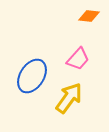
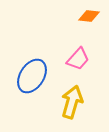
yellow arrow: moved 3 px right, 4 px down; rotated 20 degrees counterclockwise
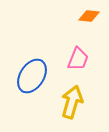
pink trapezoid: rotated 20 degrees counterclockwise
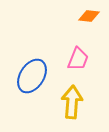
yellow arrow: rotated 12 degrees counterclockwise
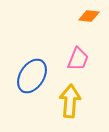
yellow arrow: moved 2 px left, 1 px up
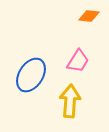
pink trapezoid: moved 2 px down; rotated 10 degrees clockwise
blue ellipse: moved 1 px left, 1 px up
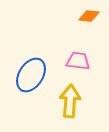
pink trapezoid: rotated 115 degrees counterclockwise
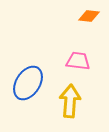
blue ellipse: moved 3 px left, 8 px down
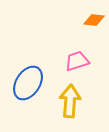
orange diamond: moved 5 px right, 4 px down
pink trapezoid: moved 1 px left; rotated 25 degrees counterclockwise
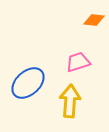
pink trapezoid: moved 1 px right, 1 px down
blue ellipse: rotated 16 degrees clockwise
